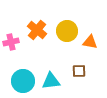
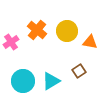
pink cross: rotated 21 degrees counterclockwise
brown square: rotated 32 degrees counterclockwise
cyan triangle: rotated 24 degrees counterclockwise
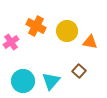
orange cross: moved 1 px left, 4 px up; rotated 12 degrees counterclockwise
brown square: rotated 16 degrees counterclockwise
cyan triangle: rotated 18 degrees counterclockwise
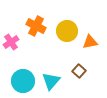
orange triangle: rotated 21 degrees counterclockwise
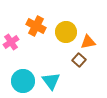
yellow circle: moved 1 px left, 1 px down
orange triangle: moved 2 px left
brown square: moved 11 px up
cyan triangle: rotated 18 degrees counterclockwise
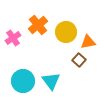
orange cross: moved 2 px right, 1 px up; rotated 24 degrees clockwise
pink cross: moved 2 px right, 4 px up
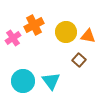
orange cross: moved 4 px left; rotated 12 degrees clockwise
orange triangle: moved 6 px up; rotated 21 degrees clockwise
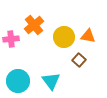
orange cross: rotated 12 degrees counterclockwise
yellow circle: moved 2 px left, 5 px down
pink cross: moved 2 px left, 1 px down; rotated 28 degrees clockwise
cyan circle: moved 5 px left
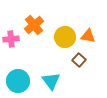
yellow circle: moved 1 px right
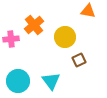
orange triangle: moved 25 px up
brown square: rotated 24 degrees clockwise
